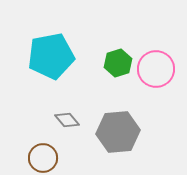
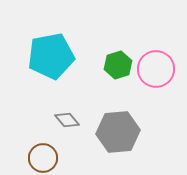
green hexagon: moved 2 px down
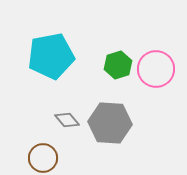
gray hexagon: moved 8 px left, 9 px up; rotated 9 degrees clockwise
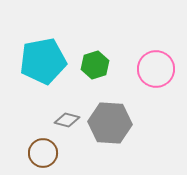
cyan pentagon: moved 8 px left, 5 px down
green hexagon: moved 23 px left
gray diamond: rotated 35 degrees counterclockwise
brown circle: moved 5 px up
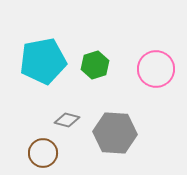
gray hexagon: moved 5 px right, 10 px down
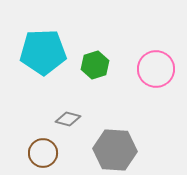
cyan pentagon: moved 9 px up; rotated 9 degrees clockwise
gray diamond: moved 1 px right, 1 px up
gray hexagon: moved 17 px down
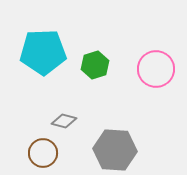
gray diamond: moved 4 px left, 2 px down
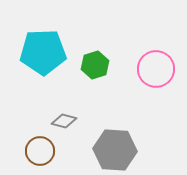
brown circle: moved 3 px left, 2 px up
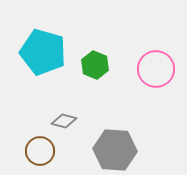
cyan pentagon: rotated 18 degrees clockwise
green hexagon: rotated 20 degrees counterclockwise
